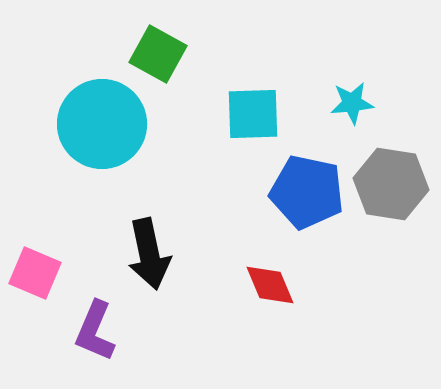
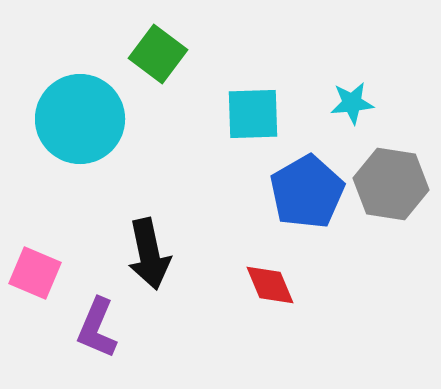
green square: rotated 8 degrees clockwise
cyan circle: moved 22 px left, 5 px up
blue pentagon: rotated 30 degrees clockwise
purple L-shape: moved 2 px right, 3 px up
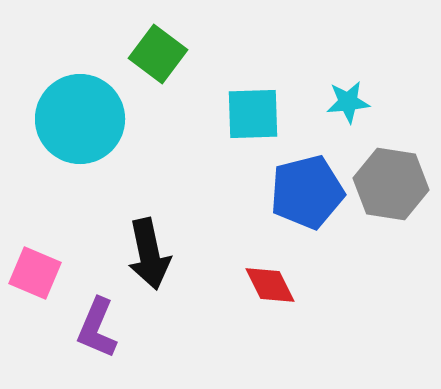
cyan star: moved 4 px left, 1 px up
blue pentagon: rotated 16 degrees clockwise
red diamond: rotated 4 degrees counterclockwise
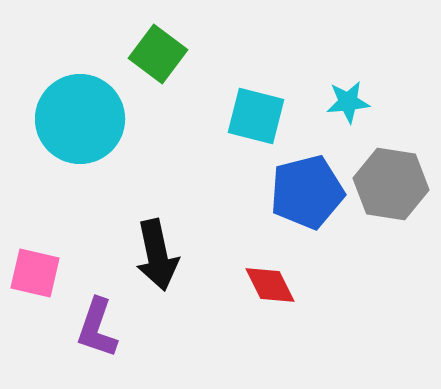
cyan square: moved 3 px right, 2 px down; rotated 16 degrees clockwise
black arrow: moved 8 px right, 1 px down
pink square: rotated 10 degrees counterclockwise
purple L-shape: rotated 4 degrees counterclockwise
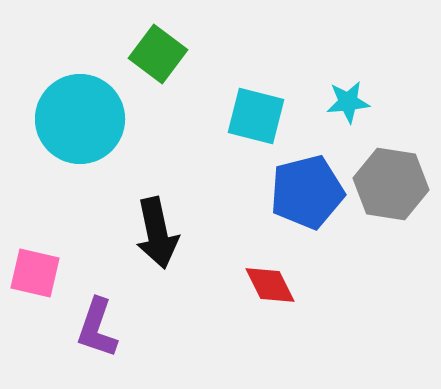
black arrow: moved 22 px up
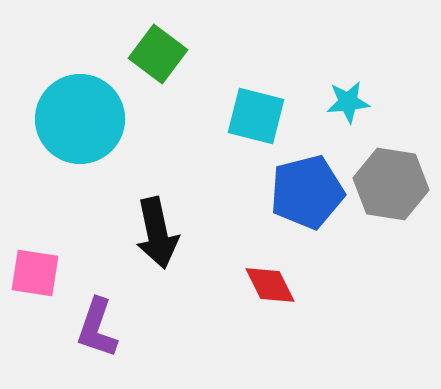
pink square: rotated 4 degrees counterclockwise
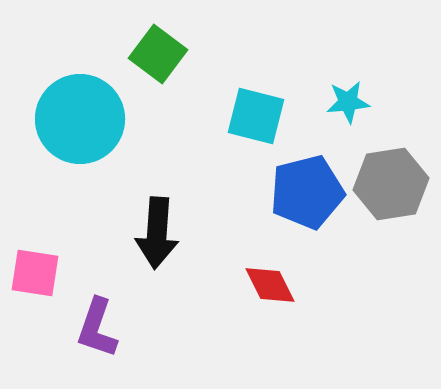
gray hexagon: rotated 18 degrees counterclockwise
black arrow: rotated 16 degrees clockwise
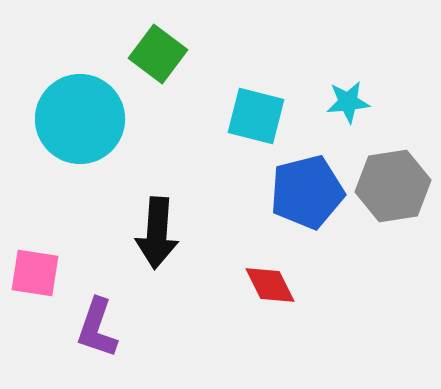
gray hexagon: moved 2 px right, 2 px down
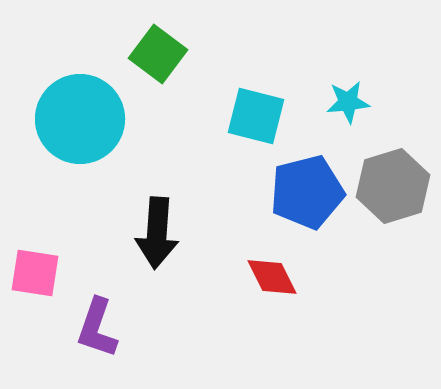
gray hexagon: rotated 8 degrees counterclockwise
red diamond: moved 2 px right, 8 px up
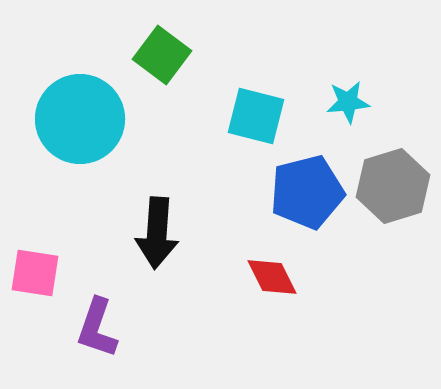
green square: moved 4 px right, 1 px down
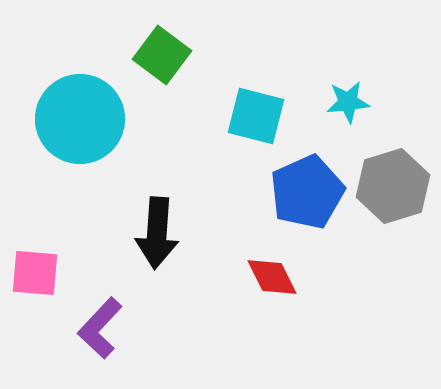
blue pentagon: rotated 10 degrees counterclockwise
pink square: rotated 4 degrees counterclockwise
purple L-shape: moved 3 px right; rotated 24 degrees clockwise
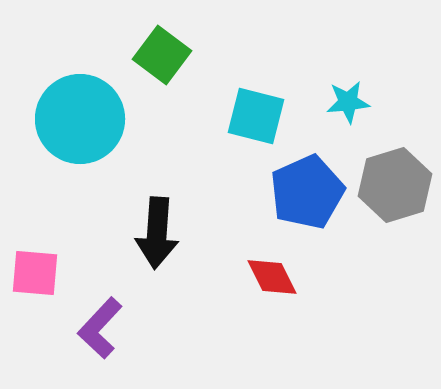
gray hexagon: moved 2 px right, 1 px up
